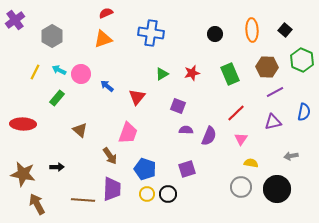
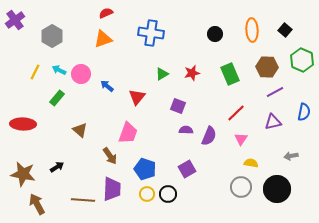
black arrow at (57, 167): rotated 32 degrees counterclockwise
purple square at (187, 169): rotated 12 degrees counterclockwise
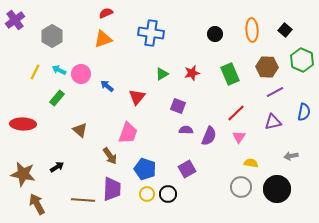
pink triangle at (241, 139): moved 2 px left, 2 px up
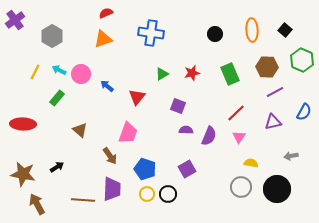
blue semicircle at (304, 112): rotated 18 degrees clockwise
